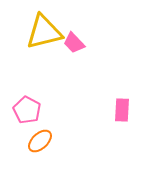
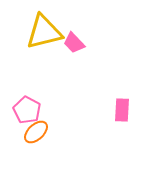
orange ellipse: moved 4 px left, 9 px up
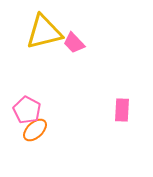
orange ellipse: moved 1 px left, 2 px up
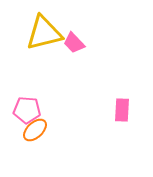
yellow triangle: moved 1 px down
pink pentagon: rotated 24 degrees counterclockwise
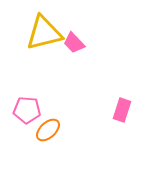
pink rectangle: rotated 15 degrees clockwise
orange ellipse: moved 13 px right
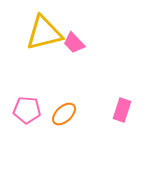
orange ellipse: moved 16 px right, 16 px up
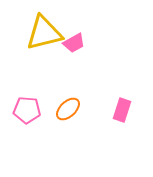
pink trapezoid: rotated 75 degrees counterclockwise
orange ellipse: moved 4 px right, 5 px up
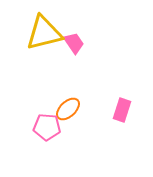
pink trapezoid: rotated 95 degrees counterclockwise
pink pentagon: moved 20 px right, 17 px down
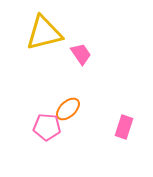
pink trapezoid: moved 7 px right, 11 px down
pink rectangle: moved 2 px right, 17 px down
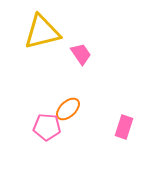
yellow triangle: moved 2 px left, 1 px up
